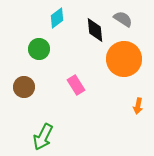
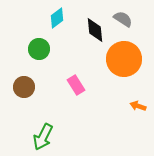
orange arrow: rotated 98 degrees clockwise
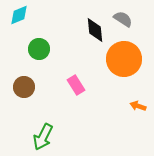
cyan diamond: moved 38 px left, 3 px up; rotated 15 degrees clockwise
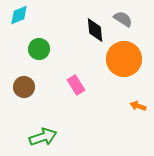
green arrow: rotated 136 degrees counterclockwise
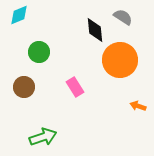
gray semicircle: moved 2 px up
green circle: moved 3 px down
orange circle: moved 4 px left, 1 px down
pink rectangle: moved 1 px left, 2 px down
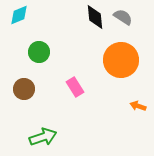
black diamond: moved 13 px up
orange circle: moved 1 px right
brown circle: moved 2 px down
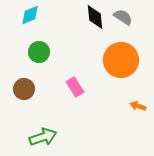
cyan diamond: moved 11 px right
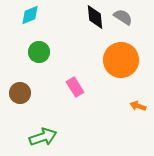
brown circle: moved 4 px left, 4 px down
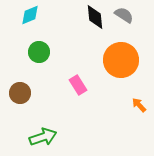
gray semicircle: moved 1 px right, 2 px up
pink rectangle: moved 3 px right, 2 px up
orange arrow: moved 1 px right, 1 px up; rotated 28 degrees clockwise
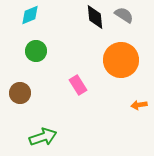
green circle: moved 3 px left, 1 px up
orange arrow: rotated 56 degrees counterclockwise
